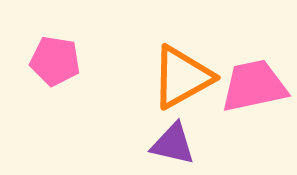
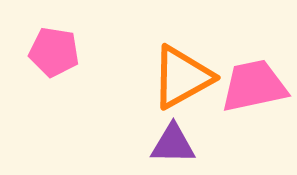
pink pentagon: moved 1 px left, 9 px up
purple triangle: rotated 12 degrees counterclockwise
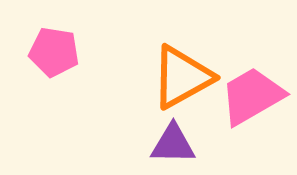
pink trapezoid: moved 2 px left, 10 px down; rotated 18 degrees counterclockwise
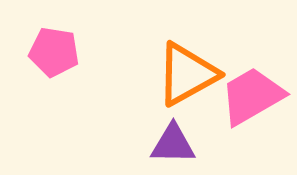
orange triangle: moved 5 px right, 3 px up
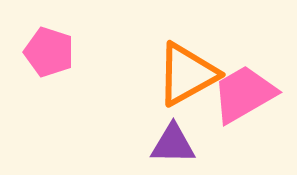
pink pentagon: moved 5 px left; rotated 9 degrees clockwise
pink trapezoid: moved 8 px left, 2 px up
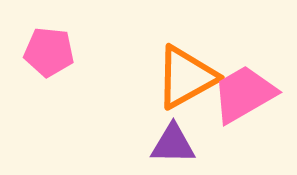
pink pentagon: rotated 12 degrees counterclockwise
orange triangle: moved 1 px left, 3 px down
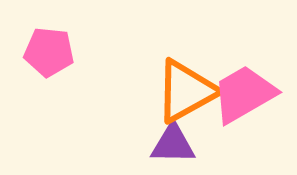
orange triangle: moved 14 px down
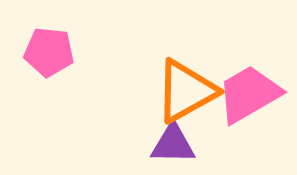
pink trapezoid: moved 5 px right
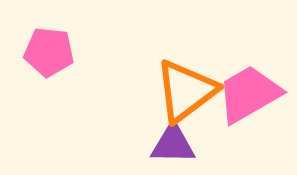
orange triangle: rotated 8 degrees counterclockwise
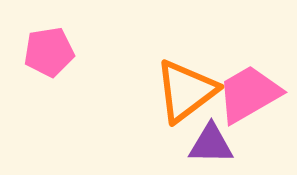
pink pentagon: rotated 15 degrees counterclockwise
purple triangle: moved 38 px right
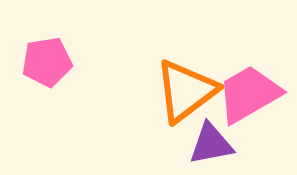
pink pentagon: moved 2 px left, 10 px down
purple triangle: rotated 12 degrees counterclockwise
